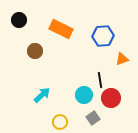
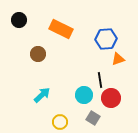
blue hexagon: moved 3 px right, 3 px down
brown circle: moved 3 px right, 3 px down
orange triangle: moved 4 px left
gray square: rotated 24 degrees counterclockwise
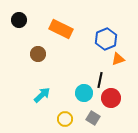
blue hexagon: rotated 20 degrees counterclockwise
black line: rotated 21 degrees clockwise
cyan circle: moved 2 px up
yellow circle: moved 5 px right, 3 px up
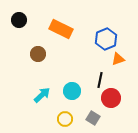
cyan circle: moved 12 px left, 2 px up
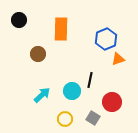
orange rectangle: rotated 65 degrees clockwise
black line: moved 10 px left
red circle: moved 1 px right, 4 px down
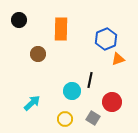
cyan arrow: moved 10 px left, 8 px down
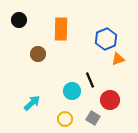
black line: rotated 35 degrees counterclockwise
red circle: moved 2 px left, 2 px up
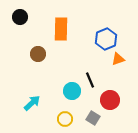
black circle: moved 1 px right, 3 px up
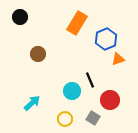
orange rectangle: moved 16 px right, 6 px up; rotated 30 degrees clockwise
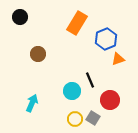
cyan arrow: rotated 24 degrees counterclockwise
yellow circle: moved 10 px right
